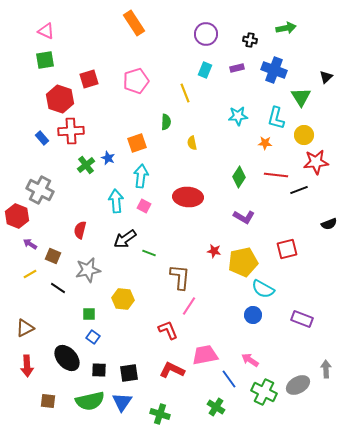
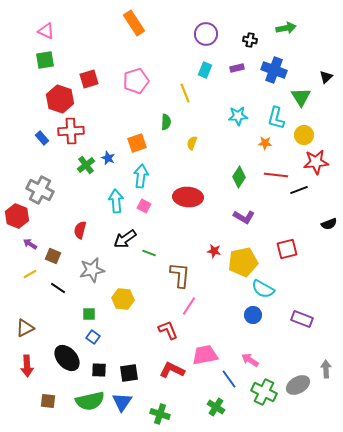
yellow semicircle at (192, 143): rotated 32 degrees clockwise
gray star at (88, 270): moved 4 px right
brown L-shape at (180, 277): moved 2 px up
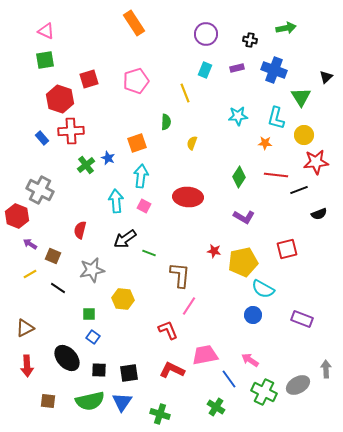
black semicircle at (329, 224): moved 10 px left, 10 px up
